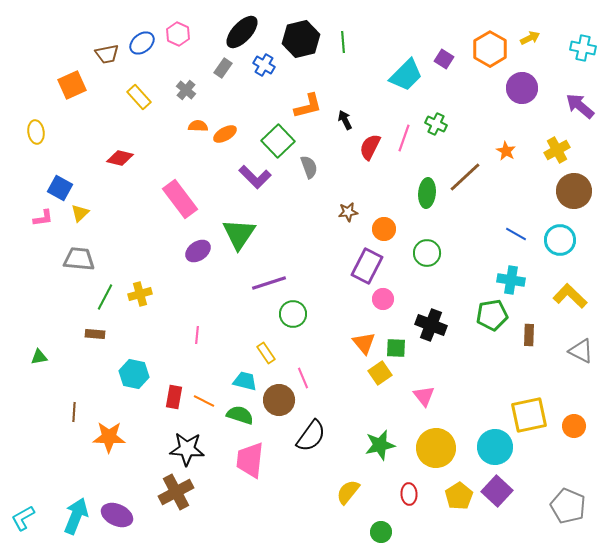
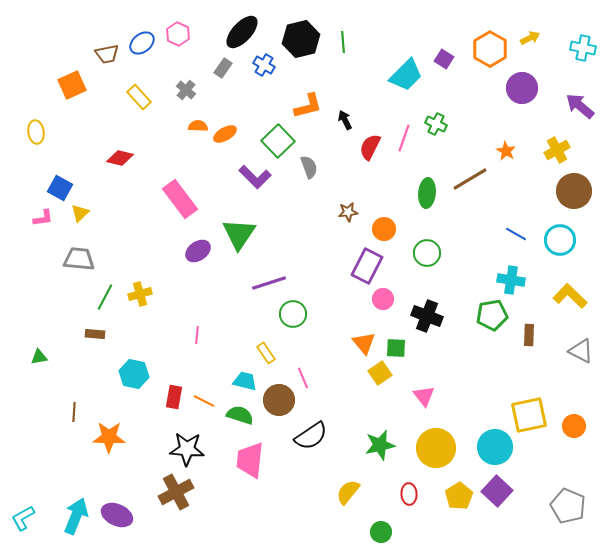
brown line at (465, 177): moved 5 px right, 2 px down; rotated 12 degrees clockwise
black cross at (431, 325): moved 4 px left, 9 px up
black semicircle at (311, 436): rotated 20 degrees clockwise
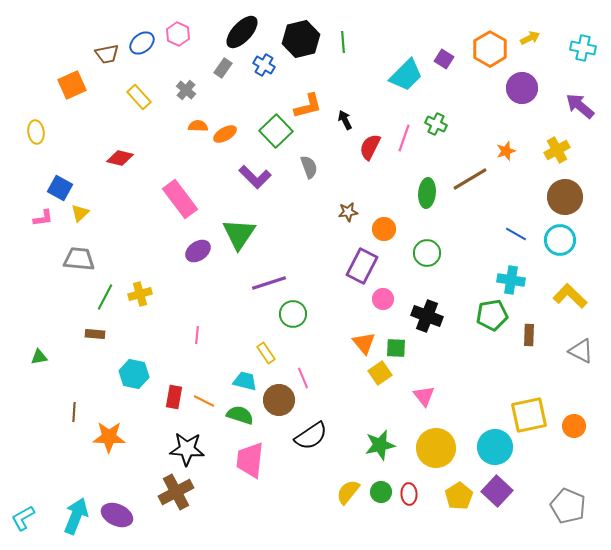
green square at (278, 141): moved 2 px left, 10 px up
orange star at (506, 151): rotated 24 degrees clockwise
brown circle at (574, 191): moved 9 px left, 6 px down
purple rectangle at (367, 266): moved 5 px left
green circle at (381, 532): moved 40 px up
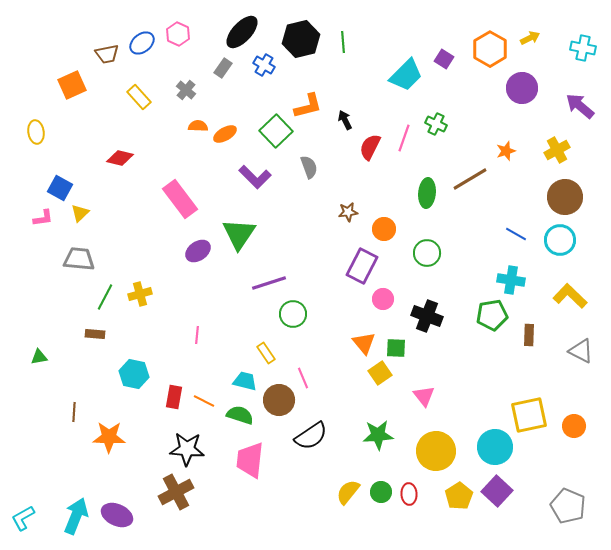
green star at (380, 445): moved 2 px left, 10 px up; rotated 8 degrees clockwise
yellow circle at (436, 448): moved 3 px down
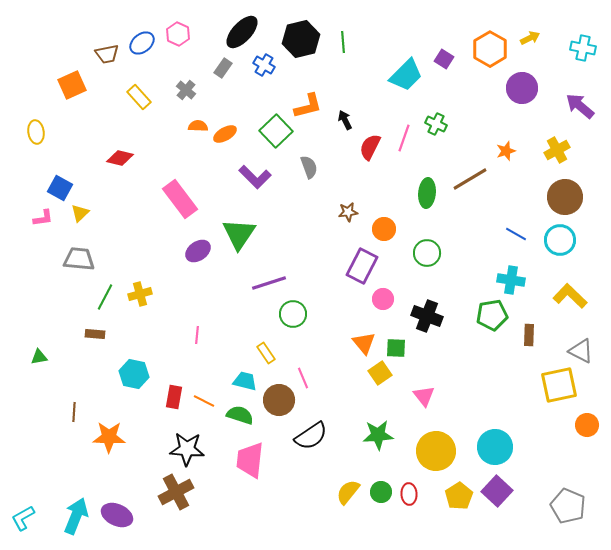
yellow square at (529, 415): moved 30 px right, 30 px up
orange circle at (574, 426): moved 13 px right, 1 px up
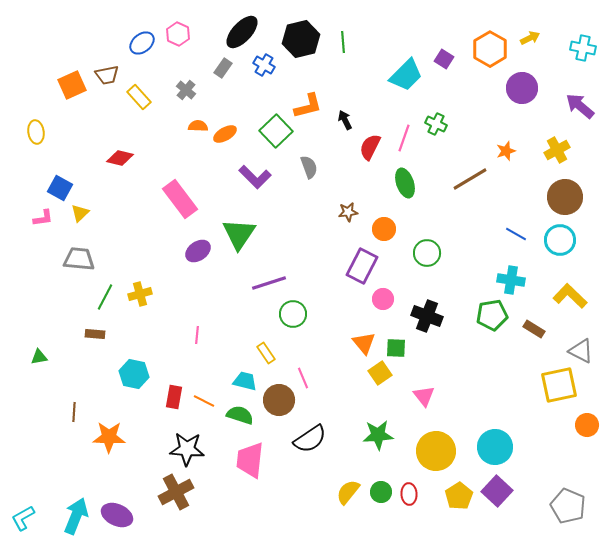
brown trapezoid at (107, 54): moved 21 px down
green ellipse at (427, 193): moved 22 px left, 10 px up; rotated 24 degrees counterclockwise
brown rectangle at (529, 335): moved 5 px right, 6 px up; rotated 60 degrees counterclockwise
black semicircle at (311, 436): moved 1 px left, 3 px down
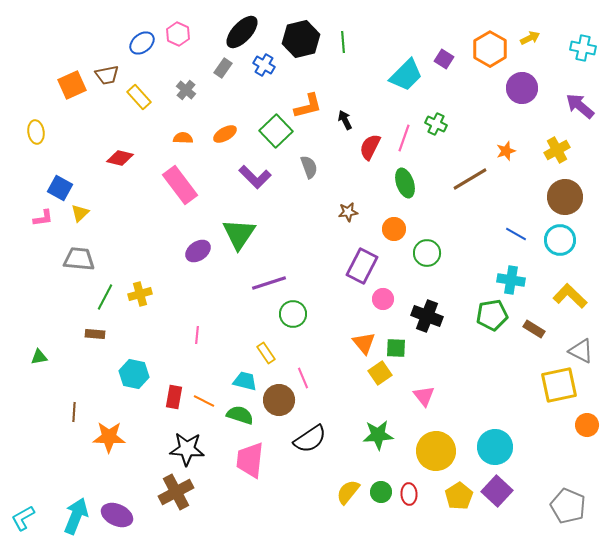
orange semicircle at (198, 126): moved 15 px left, 12 px down
pink rectangle at (180, 199): moved 14 px up
orange circle at (384, 229): moved 10 px right
